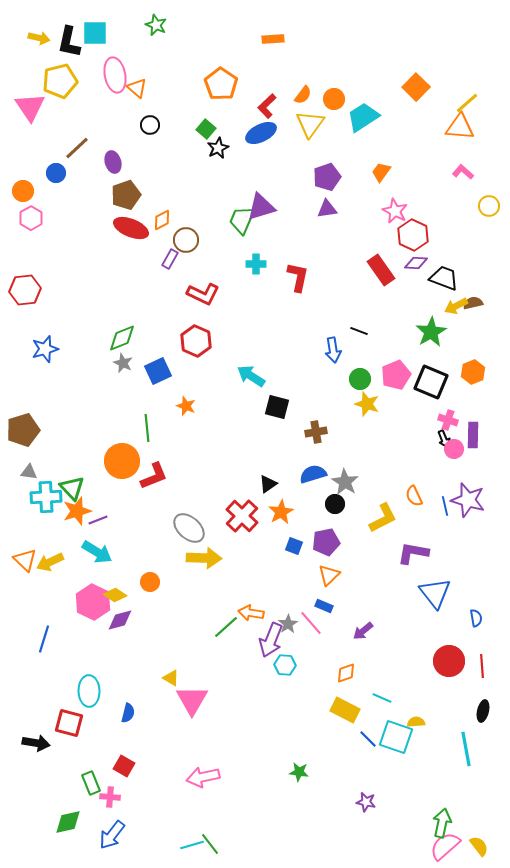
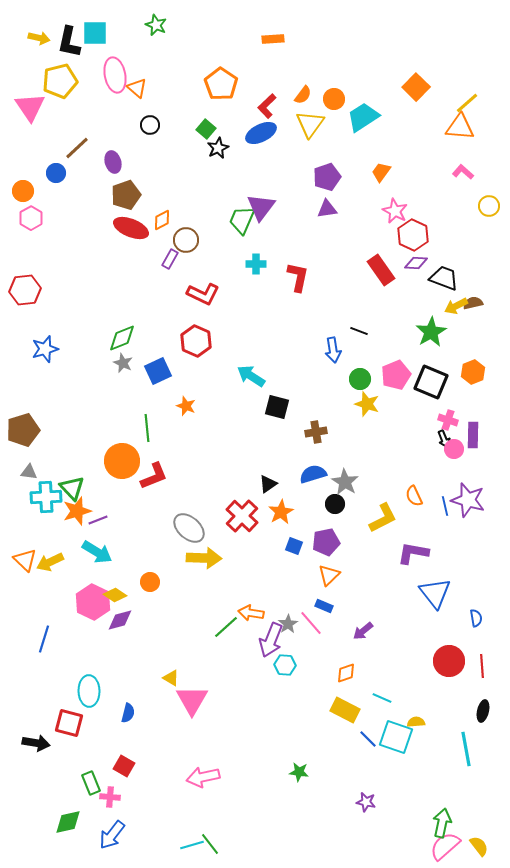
purple triangle at (261, 207): rotated 36 degrees counterclockwise
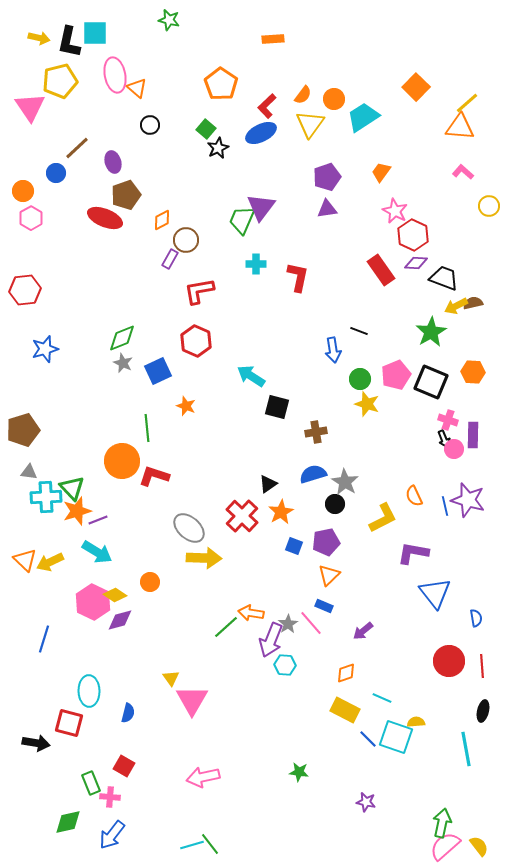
green star at (156, 25): moved 13 px right, 5 px up; rotated 10 degrees counterclockwise
red ellipse at (131, 228): moved 26 px left, 10 px up
red L-shape at (203, 294): moved 4 px left, 3 px up; rotated 144 degrees clockwise
orange hexagon at (473, 372): rotated 25 degrees clockwise
red L-shape at (154, 476): rotated 140 degrees counterclockwise
yellow triangle at (171, 678): rotated 24 degrees clockwise
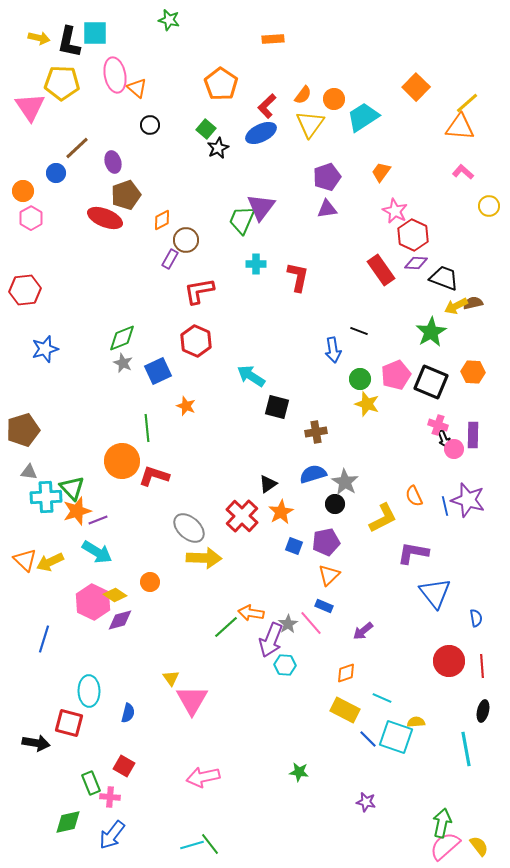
yellow pentagon at (60, 81): moved 2 px right, 2 px down; rotated 16 degrees clockwise
pink cross at (448, 420): moved 10 px left, 5 px down
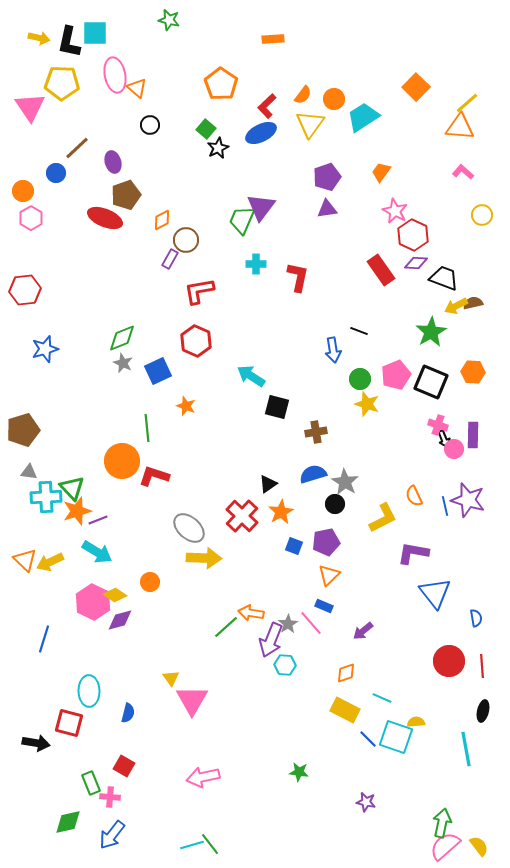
yellow circle at (489, 206): moved 7 px left, 9 px down
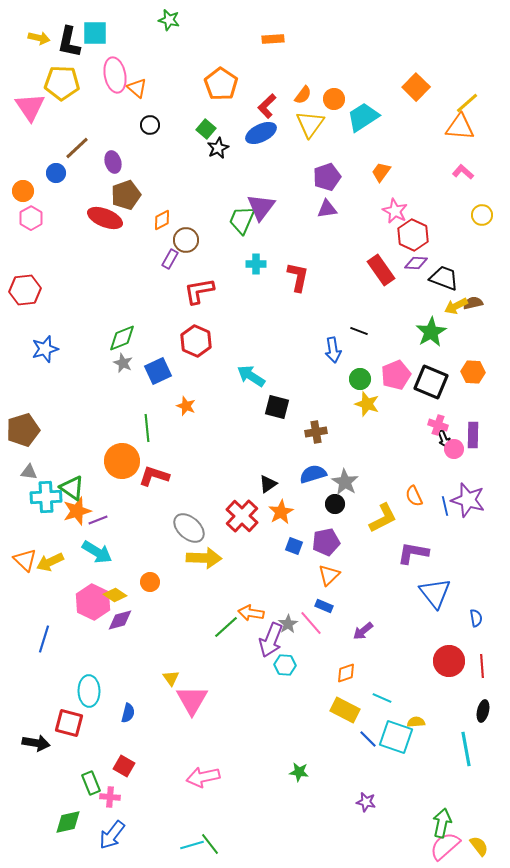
green triangle at (72, 488): rotated 12 degrees counterclockwise
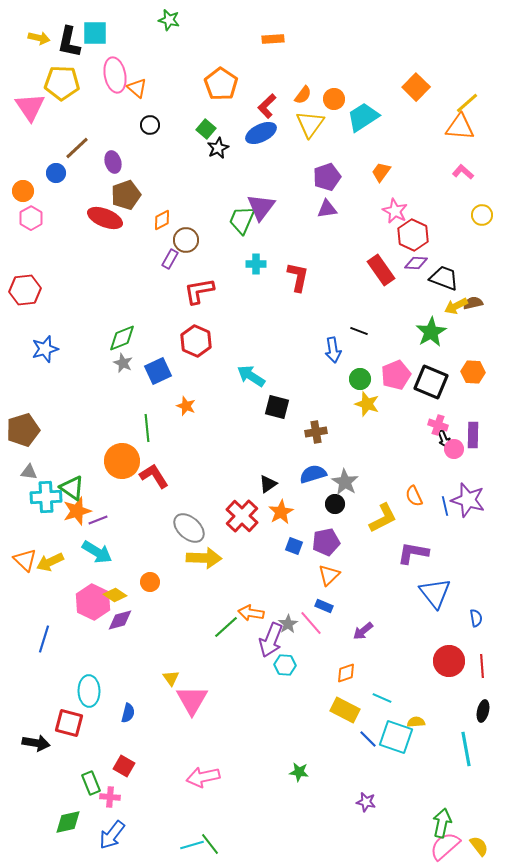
red L-shape at (154, 476): rotated 40 degrees clockwise
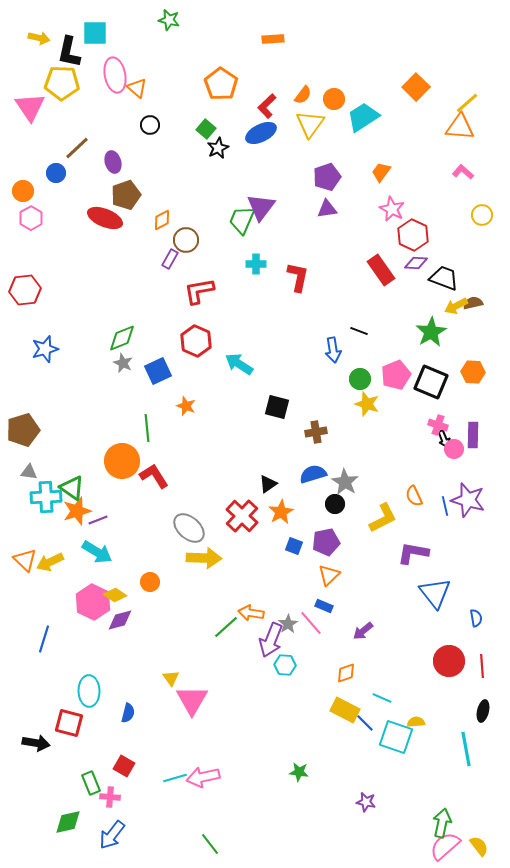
black L-shape at (69, 42): moved 10 px down
pink star at (395, 211): moved 3 px left, 2 px up
cyan arrow at (251, 376): moved 12 px left, 12 px up
blue line at (368, 739): moved 3 px left, 16 px up
cyan line at (192, 845): moved 17 px left, 67 px up
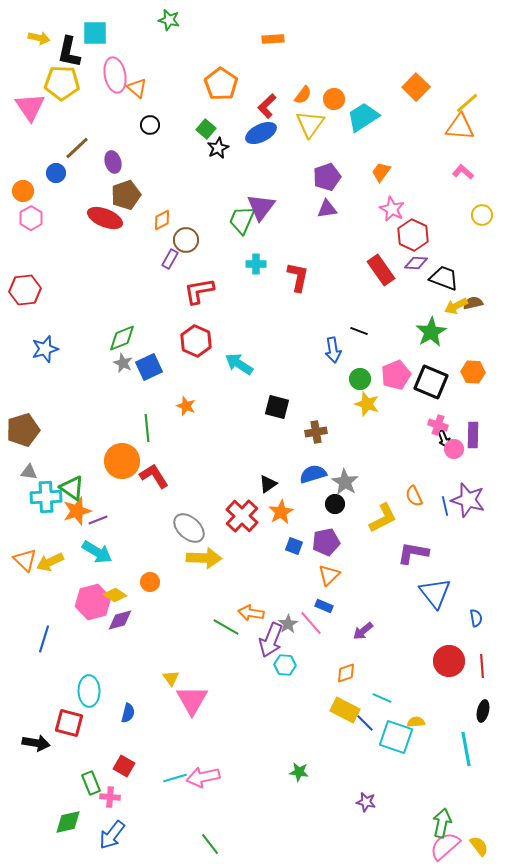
blue square at (158, 371): moved 9 px left, 4 px up
pink hexagon at (93, 602): rotated 20 degrees clockwise
green line at (226, 627): rotated 72 degrees clockwise
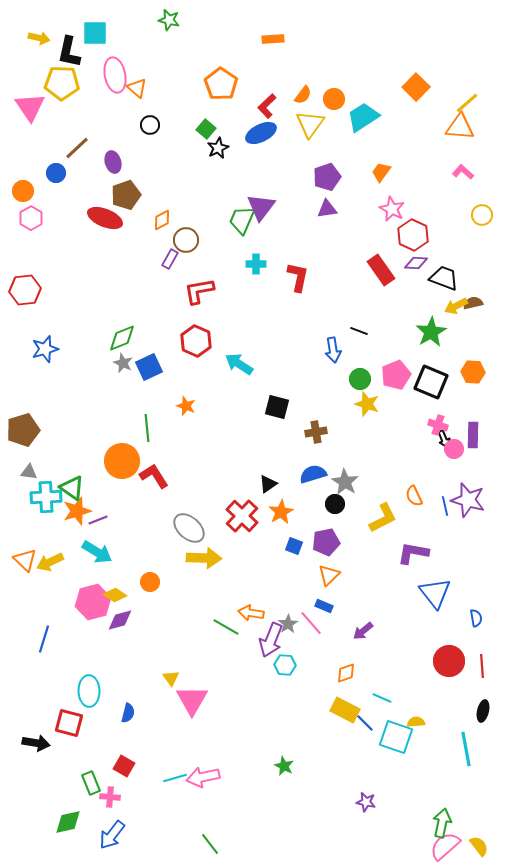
green star at (299, 772): moved 15 px left, 6 px up; rotated 18 degrees clockwise
